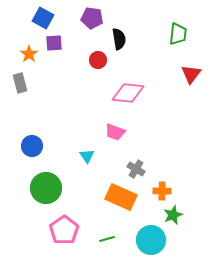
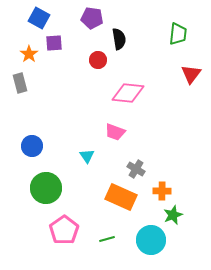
blue square: moved 4 px left
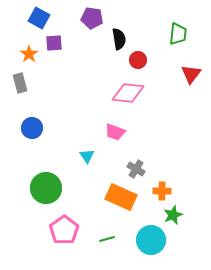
red circle: moved 40 px right
blue circle: moved 18 px up
